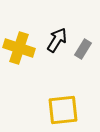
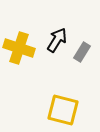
gray rectangle: moved 1 px left, 3 px down
yellow square: rotated 20 degrees clockwise
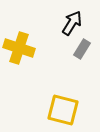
black arrow: moved 15 px right, 17 px up
gray rectangle: moved 3 px up
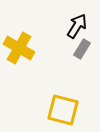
black arrow: moved 5 px right, 3 px down
yellow cross: rotated 12 degrees clockwise
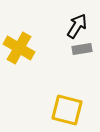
gray rectangle: rotated 48 degrees clockwise
yellow square: moved 4 px right
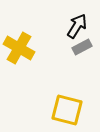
gray rectangle: moved 2 px up; rotated 18 degrees counterclockwise
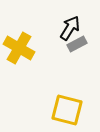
black arrow: moved 7 px left, 2 px down
gray rectangle: moved 5 px left, 3 px up
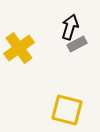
black arrow: moved 1 px up; rotated 15 degrees counterclockwise
yellow cross: rotated 24 degrees clockwise
